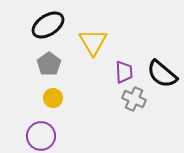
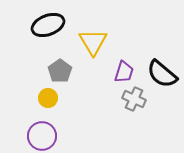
black ellipse: rotated 12 degrees clockwise
gray pentagon: moved 11 px right, 7 px down
purple trapezoid: rotated 20 degrees clockwise
yellow circle: moved 5 px left
purple circle: moved 1 px right
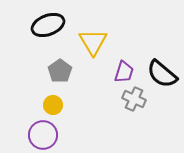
yellow circle: moved 5 px right, 7 px down
purple circle: moved 1 px right, 1 px up
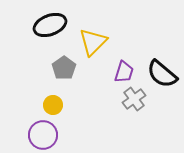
black ellipse: moved 2 px right
yellow triangle: rotated 16 degrees clockwise
gray pentagon: moved 4 px right, 3 px up
gray cross: rotated 30 degrees clockwise
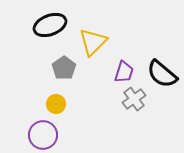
yellow circle: moved 3 px right, 1 px up
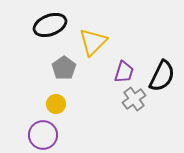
black semicircle: moved 2 px down; rotated 104 degrees counterclockwise
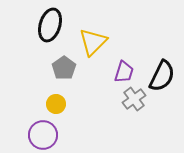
black ellipse: rotated 52 degrees counterclockwise
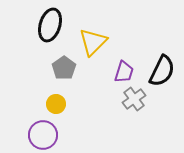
black semicircle: moved 5 px up
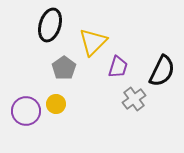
purple trapezoid: moved 6 px left, 5 px up
purple circle: moved 17 px left, 24 px up
